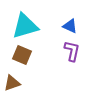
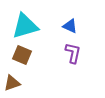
purple L-shape: moved 1 px right, 2 px down
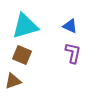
brown triangle: moved 1 px right, 2 px up
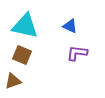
cyan triangle: rotated 28 degrees clockwise
purple L-shape: moved 4 px right; rotated 95 degrees counterclockwise
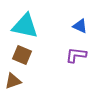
blue triangle: moved 10 px right
purple L-shape: moved 1 px left, 2 px down
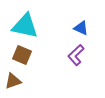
blue triangle: moved 1 px right, 2 px down
purple L-shape: rotated 50 degrees counterclockwise
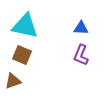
blue triangle: rotated 21 degrees counterclockwise
purple L-shape: moved 5 px right; rotated 25 degrees counterclockwise
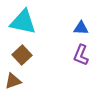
cyan triangle: moved 2 px left, 4 px up
brown square: rotated 24 degrees clockwise
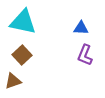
purple L-shape: moved 4 px right
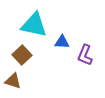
cyan triangle: moved 11 px right, 3 px down
blue triangle: moved 19 px left, 14 px down
brown triangle: rotated 36 degrees clockwise
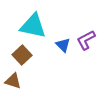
cyan triangle: moved 1 px left, 1 px down
blue triangle: moved 1 px right, 3 px down; rotated 42 degrees clockwise
purple L-shape: moved 1 px right, 15 px up; rotated 40 degrees clockwise
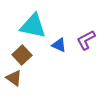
blue triangle: moved 4 px left; rotated 21 degrees counterclockwise
brown triangle: moved 1 px right, 3 px up; rotated 18 degrees clockwise
